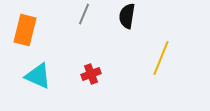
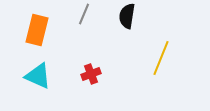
orange rectangle: moved 12 px right
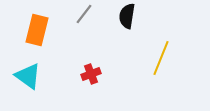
gray line: rotated 15 degrees clockwise
cyan triangle: moved 10 px left; rotated 12 degrees clockwise
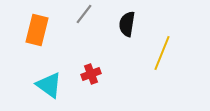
black semicircle: moved 8 px down
yellow line: moved 1 px right, 5 px up
cyan triangle: moved 21 px right, 9 px down
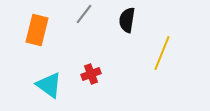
black semicircle: moved 4 px up
